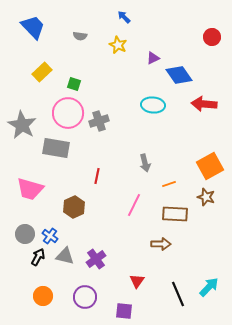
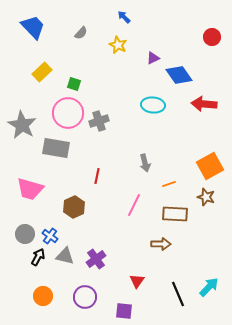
gray semicircle: moved 1 px right, 3 px up; rotated 56 degrees counterclockwise
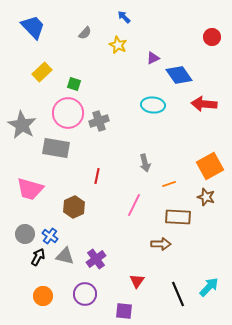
gray semicircle: moved 4 px right
brown rectangle: moved 3 px right, 3 px down
purple circle: moved 3 px up
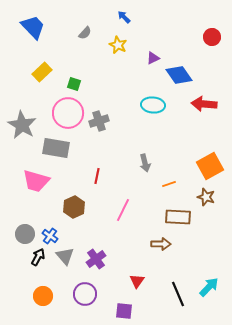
pink trapezoid: moved 6 px right, 8 px up
pink line: moved 11 px left, 5 px down
gray triangle: rotated 36 degrees clockwise
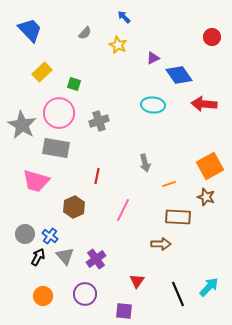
blue trapezoid: moved 3 px left, 3 px down
pink circle: moved 9 px left
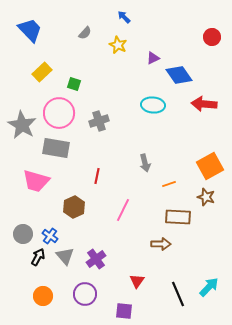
gray circle: moved 2 px left
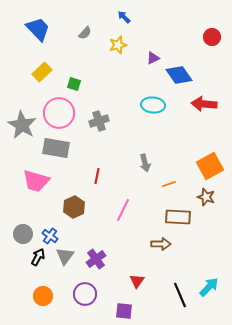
blue trapezoid: moved 8 px right, 1 px up
yellow star: rotated 30 degrees clockwise
gray triangle: rotated 18 degrees clockwise
black line: moved 2 px right, 1 px down
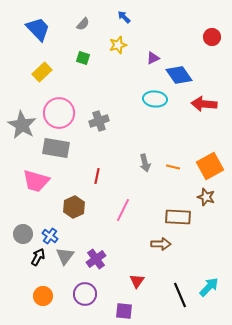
gray semicircle: moved 2 px left, 9 px up
green square: moved 9 px right, 26 px up
cyan ellipse: moved 2 px right, 6 px up
orange line: moved 4 px right, 17 px up; rotated 32 degrees clockwise
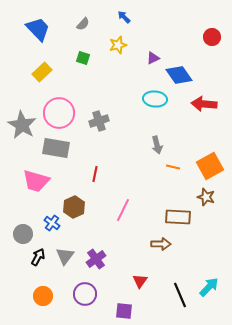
gray arrow: moved 12 px right, 18 px up
red line: moved 2 px left, 2 px up
blue cross: moved 2 px right, 13 px up
red triangle: moved 3 px right
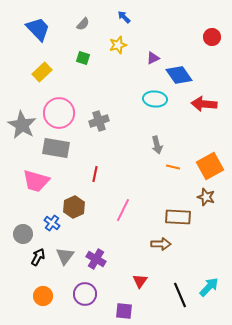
purple cross: rotated 24 degrees counterclockwise
